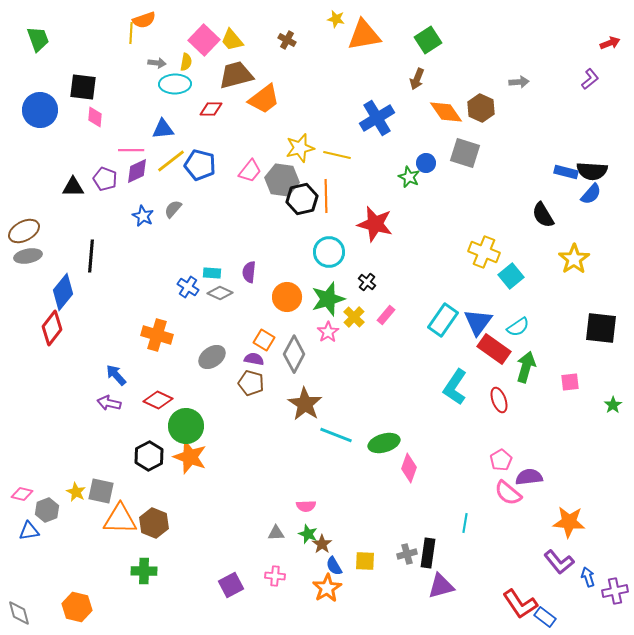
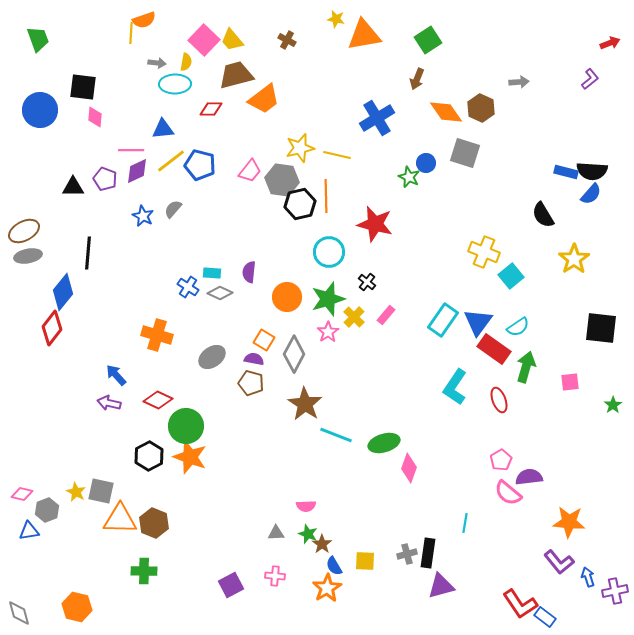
black hexagon at (302, 199): moved 2 px left, 5 px down
black line at (91, 256): moved 3 px left, 3 px up
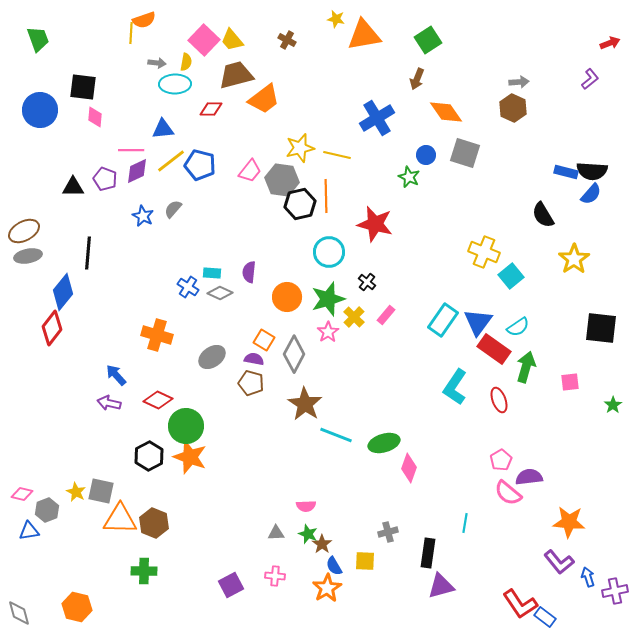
brown hexagon at (481, 108): moved 32 px right
blue circle at (426, 163): moved 8 px up
gray cross at (407, 554): moved 19 px left, 22 px up
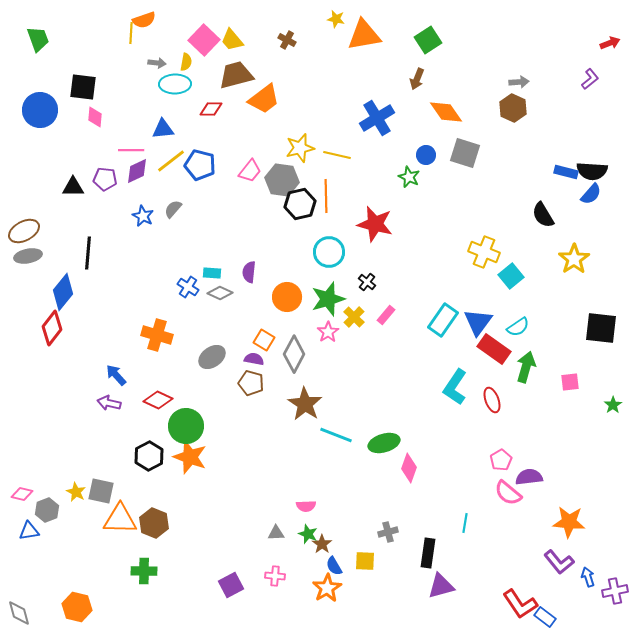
purple pentagon at (105, 179): rotated 15 degrees counterclockwise
red ellipse at (499, 400): moved 7 px left
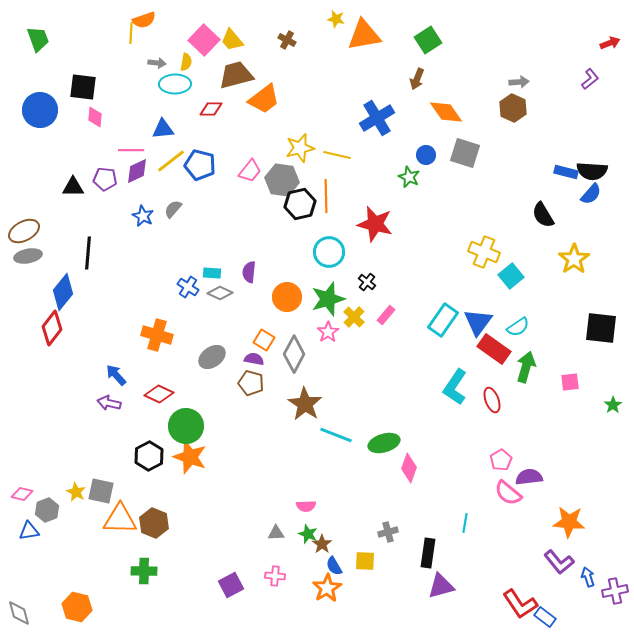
red diamond at (158, 400): moved 1 px right, 6 px up
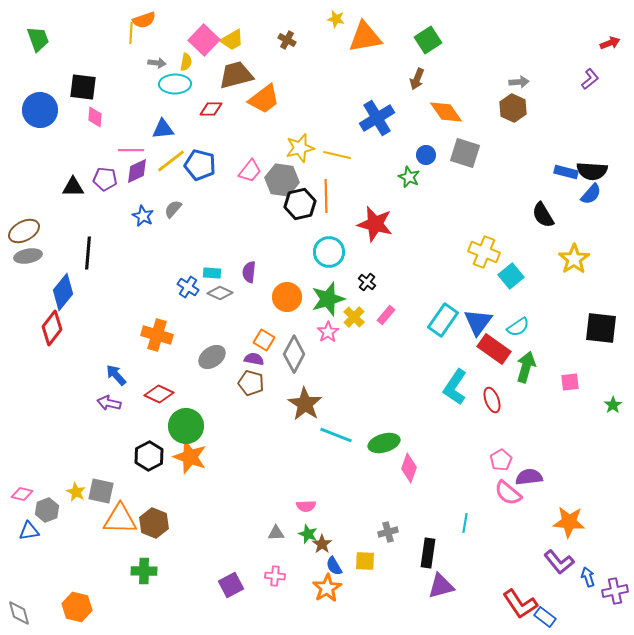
orange triangle at (364, 35): moved 1 px right, 2 px down
yellow trapezoid at (232, 40): rotated 80 degrees counterclockwise
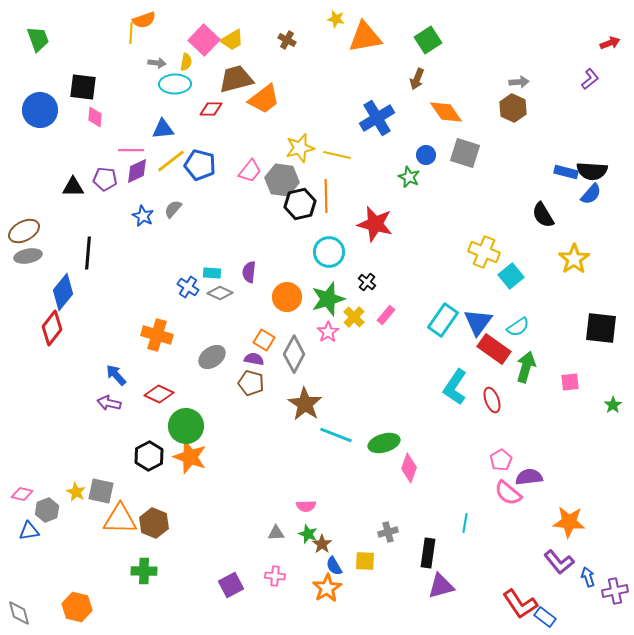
brown trapezoid at (236, 75): moved 4 px down
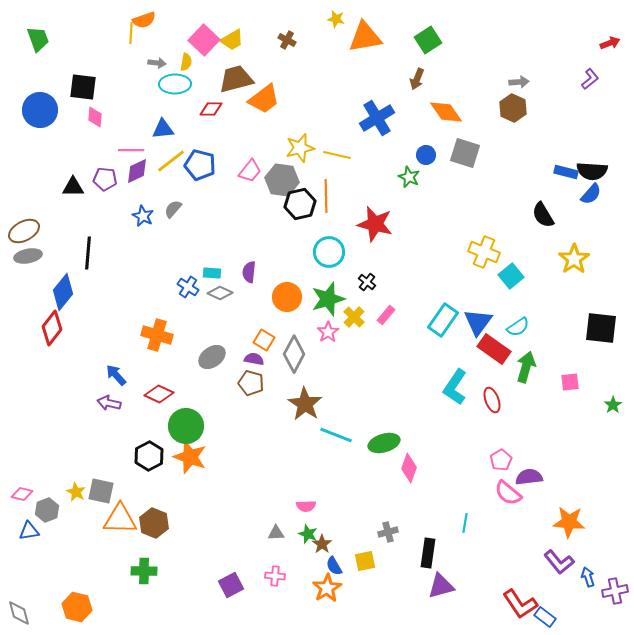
yellow square at (365, 561): rotated 15 degrees counterclockwise
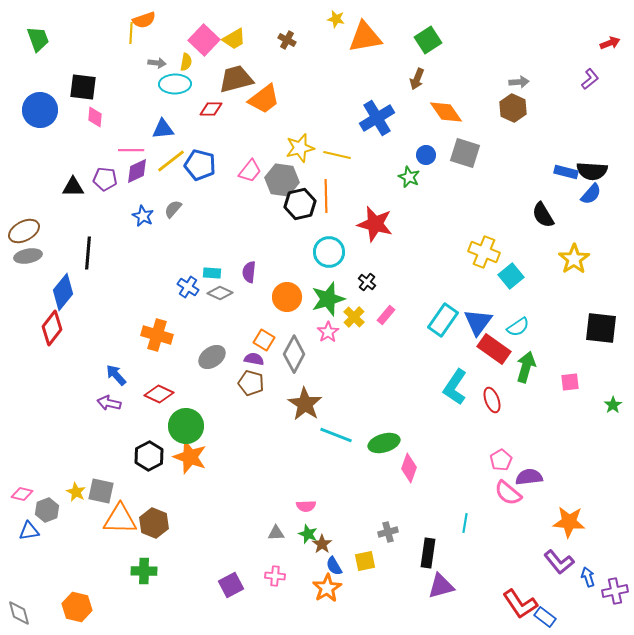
yellow trapezoid at (232, 40): moved 2 px right, 1 px up
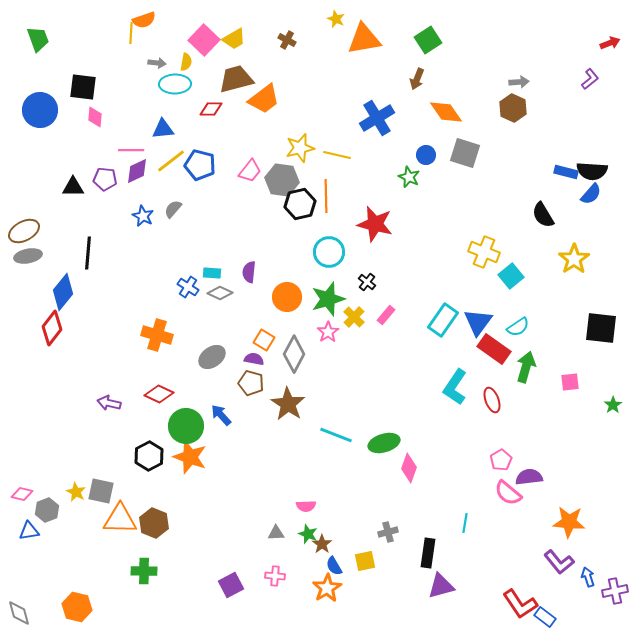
yellow star at (336, 19): rotated 12 degrees clockwise
orange triangle at (365, 37): moved 1 px left, 2 px down
blue arrow at (116, 375): moved 105 px right, 40 px down
brown star at (305, 404): moved 17 px left
